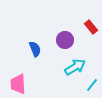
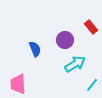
cyan arrow: moved 3 px up
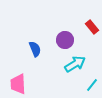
red rectangle: moved 1 px right
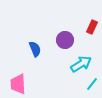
red rectangle: rotated 64 degrees clockwise
cyan arrow: moved 6 px right
cyan line: moved 1 px up
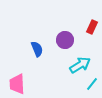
blue semicircle: moved 2 px right
cyan arrow: moved 1 px left, 1 px down
pink trapezoid: moved 1 px left
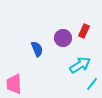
red rectangle: moved 8 px left, 4 px down
purple circle: moved 2 px left, 2 px up
pink trapezoid: moved 3 px left
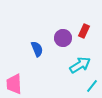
cyan line: moved 2 px down
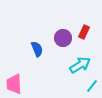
red rectangle: moved 1 px down
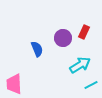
cyan line: moved 1 px left, 1 px up; rotated 24 degrees clockwise
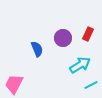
red rectangle: moved 4 px right, 2 px down
pink trapezoid: rotated 30 degrees clockwise
